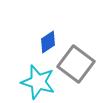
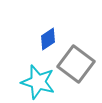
blue diamond: moved 3 px up
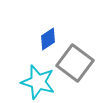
gray square: moved 1 px left, 1 px up
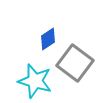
cyan star: moved 3 px left, 1 px up
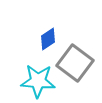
cyan star: moved 3 px right; rotated 12 degrees counterclockwise
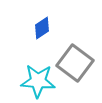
blue diamond: moved 6 px left, 11 px up
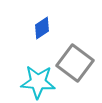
cyan star: moved 1 px down
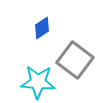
gray square: moved 3 px up
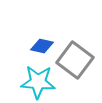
blue diamond: moved 18 px down; rotated 45 degrees clockwise
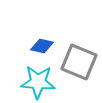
gray square: moved 4 px right, 2 px down; rotated 15 degrees counterclockwise
